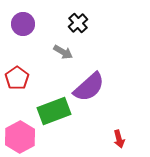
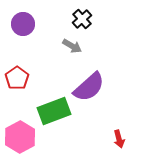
black cross: moved 4 px right, 4 px up
gray arrow: moved 9 px right, 6 px up
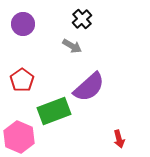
red pentagon: moved 5 px right, 2 px down
pink hexagon: moved 1 px left; rotated 8 degrees counterclockwise
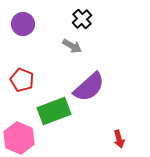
red pentagon: rotated 15 degrees counterclockwise
pink hexagon: moved 1 px down
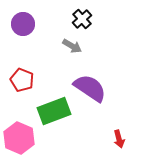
purple semicircle: moved 1 px right, 1 px down; rotated 104 degrees counterclockwise
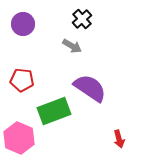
red pentagon: rotated 15 degrees counterclockwise
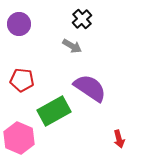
purple circle: moved 4 px left
green rectangle: rotated 8 degrees counterclockwise
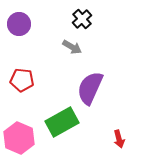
gray arrow: moved 1 px down
purple semicircle: rotated 100 degrees counterclockwise
green rectangle: moved 8 px right, 11 px down
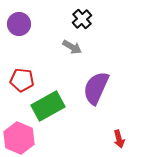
purple semicircle: moved 6 px right
green rectangle: moved 14 px left, 16 px up
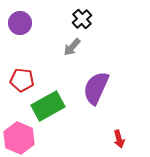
purple circle: moved 1 px right, 1 px up
gray arrow: rotated 102 degrees clockwise
